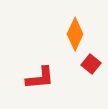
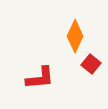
orange diamond: moved 2 px down
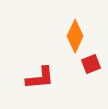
red square: rotated 30 degrees clockwise
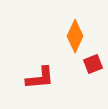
red square: moved 2 px right
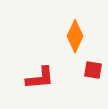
red square: moved 6 px down; rotated 30 degrees clockwise
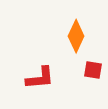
orange diamond: moved 1 px right
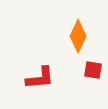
orange diamond: moved 2 px right
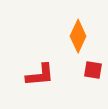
red L-shape: moved 3 px up
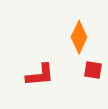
orange diamond: moved 1 px right, 1 px down
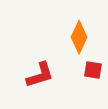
red L-shape: rotated 12 degrees counterclockwise
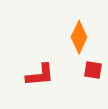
red L-shape: rotated 12 degrees clockwise
